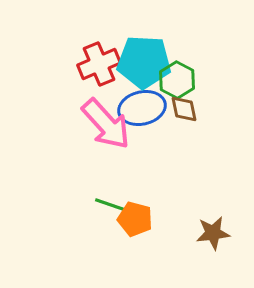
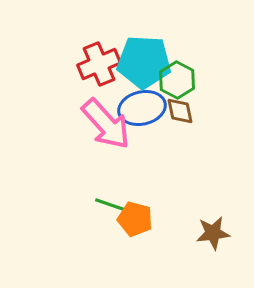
brown diamond: moved 4 px left, 2 px down
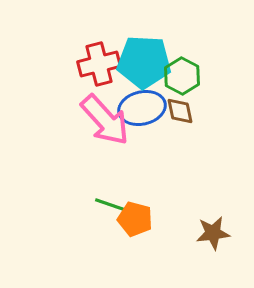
red cross: rotated 9 degrees clockwise
green hexagon: moved 5 px right, 4 px up
pink arrow: moved 1 px left, 4 px up
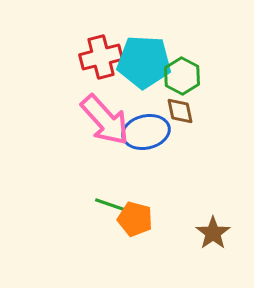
red cross: moved 2 px right, 7 px up
blue ellipse: moved 4 px right, 24 px down
brown star: rotated 28 degrees counterclockwise
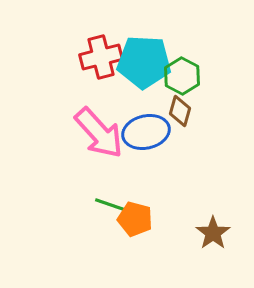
brown diamond: rotated 28 degrees clockwise
pink arrow: moved 6 px left, 13 px down
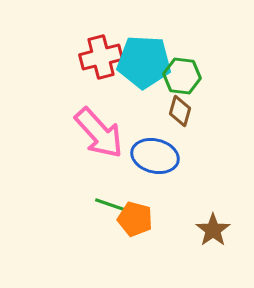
green hexagon: rotated 21 degrees counterclockwise
blue ellipse: moved 9 px right, 24 px down; rotated 27 degrees clockwise
brown star: moved 3 px up
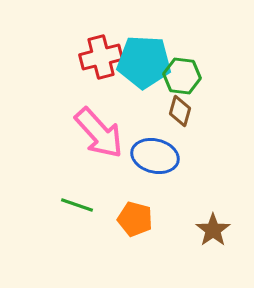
green line: moved 34 px left
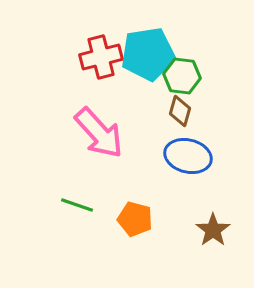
cyan pentagon: moved 4 px right, 8 px up; rotated 12 degrees counterclockwise
blue ellipse: moved 33 px right
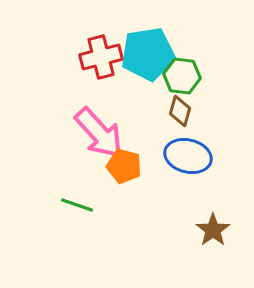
orange pentagon: moved 11 px left, 53 px up
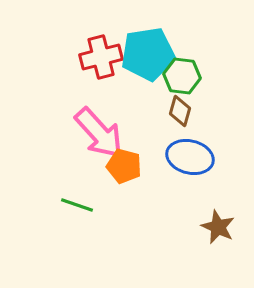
blue ellipse: moved 2 px right, 1 px down
brown star: moved 5 px right, 3 px up; rotated 12 degrees counterclockwise
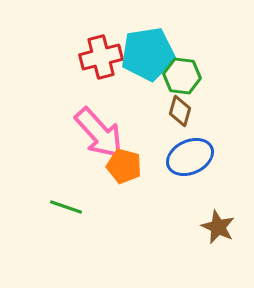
blue ellipse: rotated 39 degrees counterclockwise
green line: moved 11 px left, 2 px down
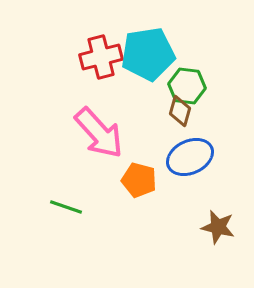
green hexagon: moved 5 px right, 10 px down
orange pentagon: moved 15 px right, 14 px down
brown star: rotated 12 degrees counterclockwise
